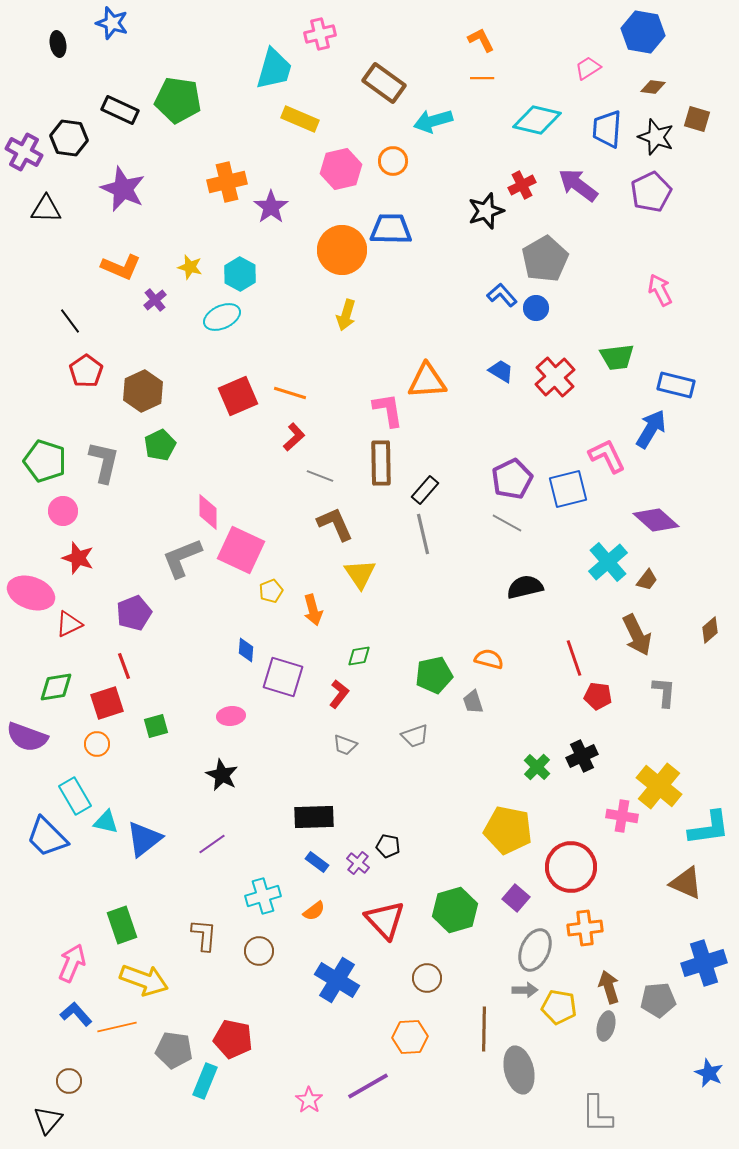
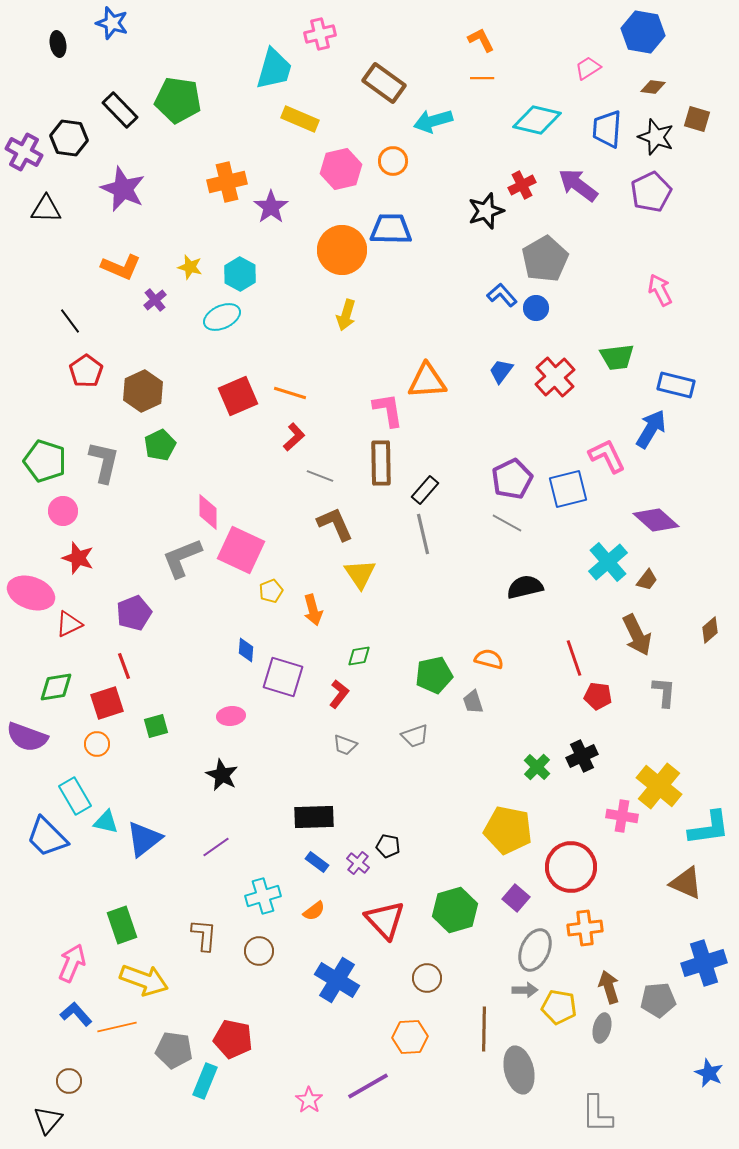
black rectangle at (120, 110): rotated 21 degrees clockwise
blue trapezoid at (501, 371): rotated 84 degrees counterclockwise
purple line at (212, 844): moved 4 px right, 3 px down
gray ellipse at (606, 1026): moved 4 px left, 2 px down
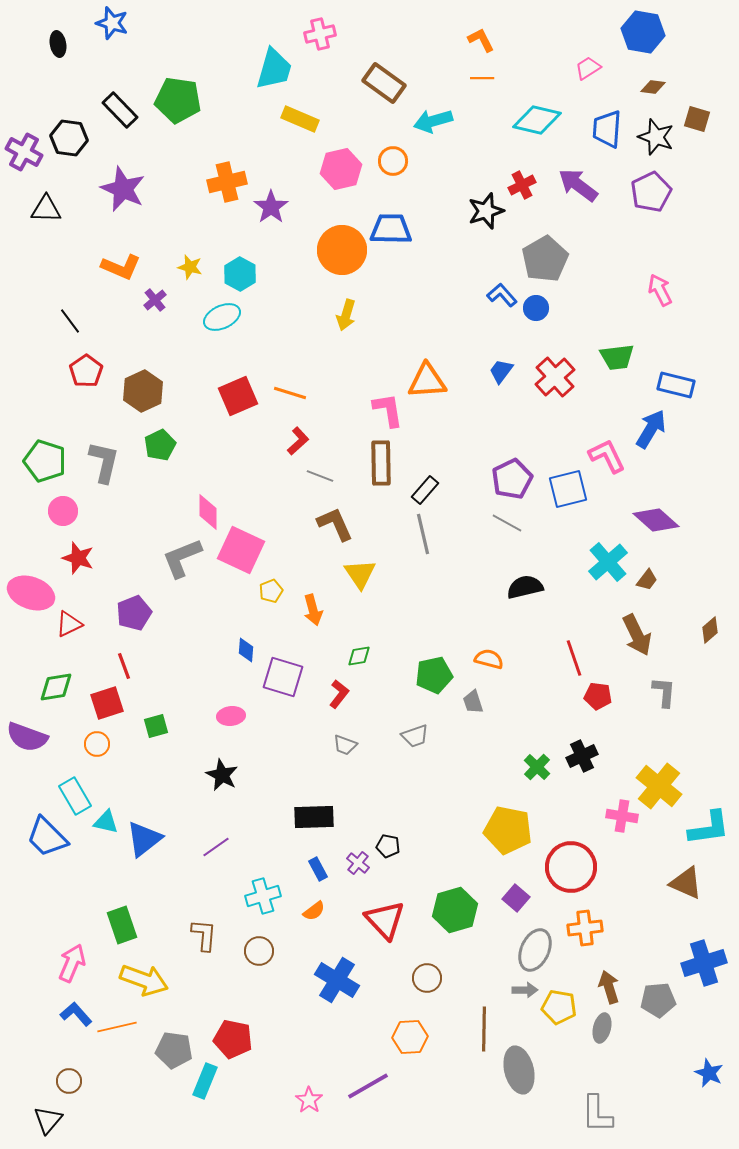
red L-shape at (294, 437): moved 4 px right, 4 px down
blue rectangle at (317, 862): moved 1 px right, 7 px down; rotated 25 degrees clockwise
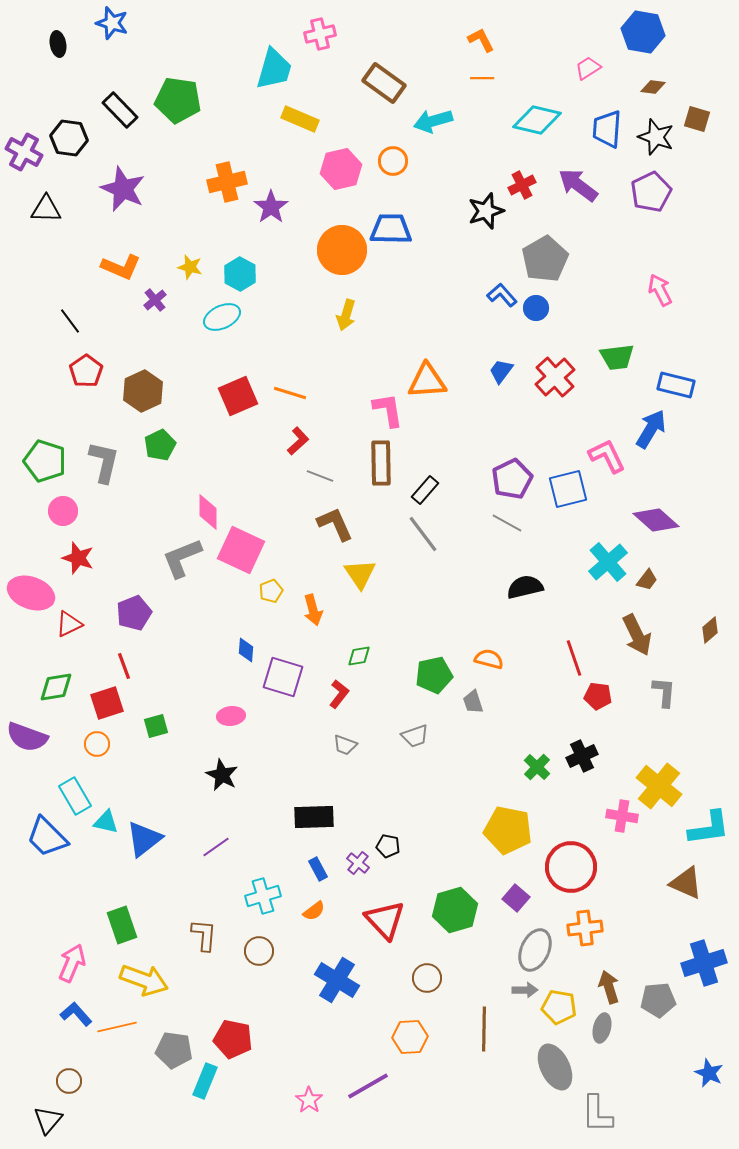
gray line at (423, 534): rotated 24 degrees counterclockwise
gray ellipse at (519, 1070): moved 36 px right, 3 px up; rotated 12 degrees counterclockwise
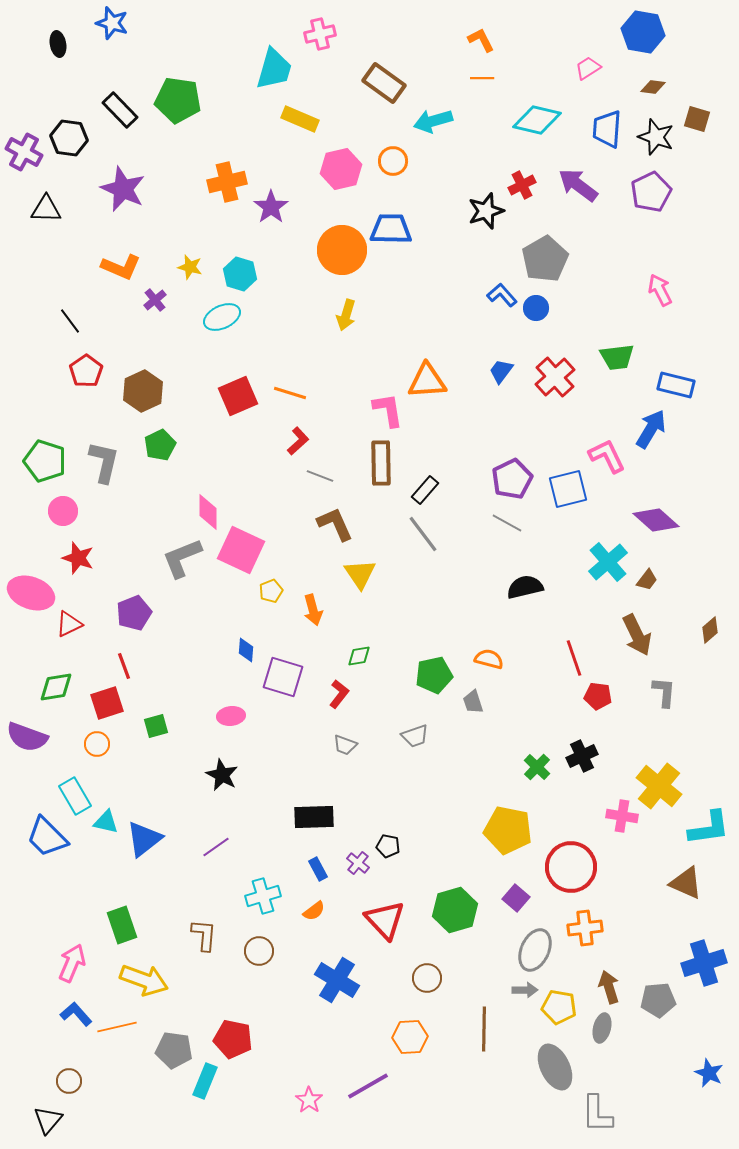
cyan hexagon at (240, 274): rotated 12 degrees counterclockwise
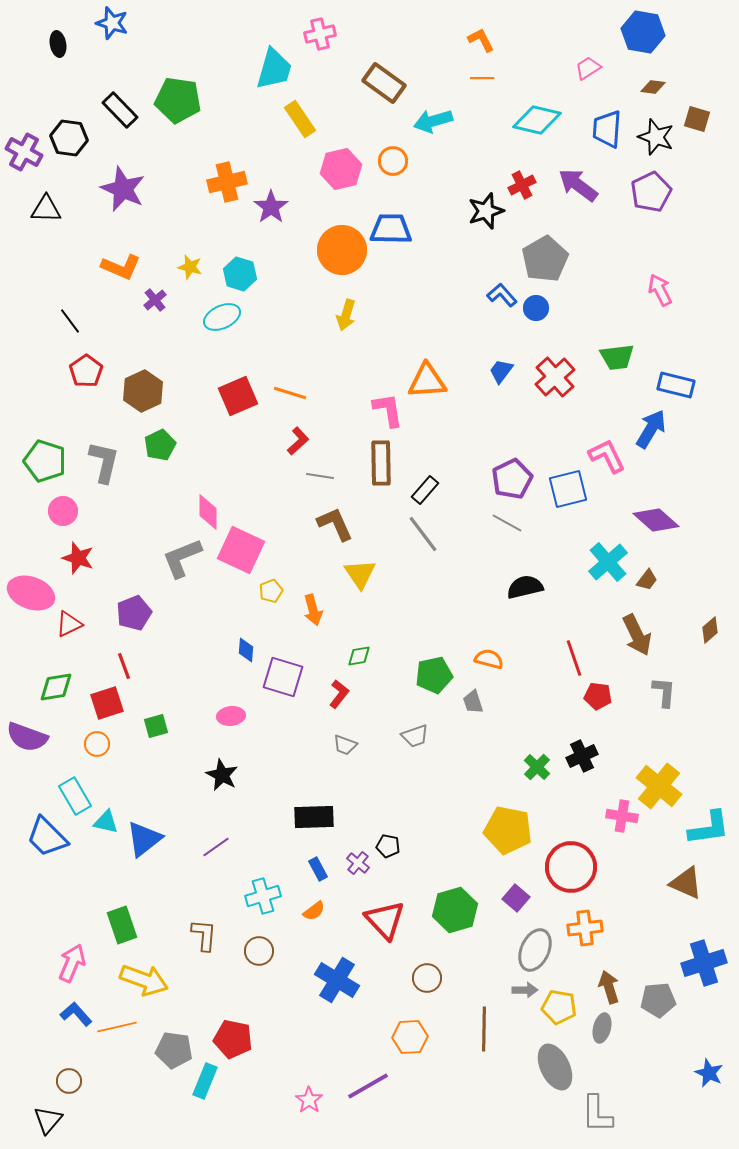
yellow rectangle at (300, 119): rotated 33 degrees clockwise
gray line at (320, 476): rotated 12 degrees counterclockwise
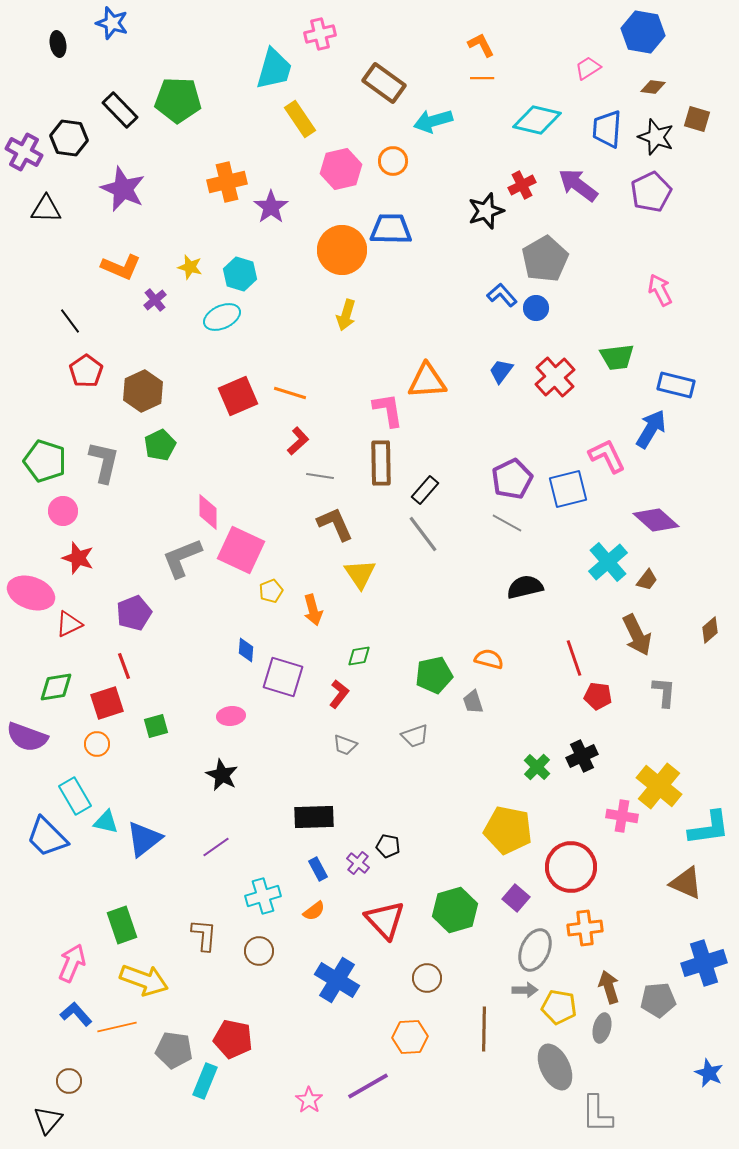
orange L-shape at (481, 40): moved 5 px down
green pentagon at (178, 100): rotated 6 degrees counterclockwise
